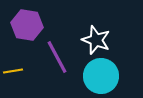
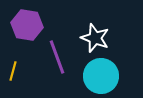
white star: moved 1 px left, 2 px up
purple line: rotated 8 degrees clockwise
yellow line: rotated 66 degrees counterclockwise
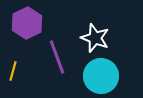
purple hexagon: moved 2 px up; rotated 24 degrees clockwise
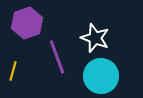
purple hexagon: rotated 8 degrees clockwise
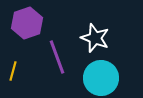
cyan circle: moved 2 px down
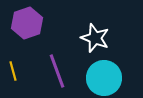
purple line: moved 14 px down
yellow line: rotated 30 degrees counterclockwise
cyan circle: moved 3 px right
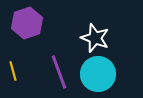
purple line: moved 2 px right, 1 px down
cyan circle: moved 6 px left, 4 px up
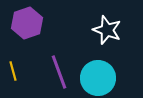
white star: moved 12 px right, 8 px up
cyan circle: moved 4 px down
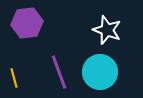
purple hexagon: rotated 12 degrees clockwise
yellow line: moved 1 px right, 7 px down
cyan circle: moved 2 px right, 6 px up
